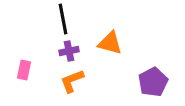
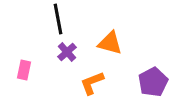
black line: moved 5 px left
purple cross: moved 2 px left, 1 px down; rotated 30 degrees counterclockwise
orange L-shape: moved 20 px right, 2 px down
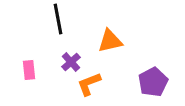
orange triangle: moved 2 px up; rotated 28 degrees counterclockwise
purple cross: moved 4 px right, 10 px down
pink rectangle: moved 5 px right; rotated 18 degrees counterclockwise
orange L-shape: moved 3 px left, 1 px down
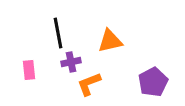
black line: moved 14 px down
purple cross: rotated 30 degrees clockwise
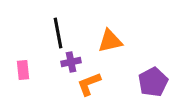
pink rectangle: moved 6 px left
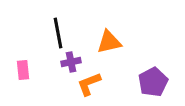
orange triangle: moved 1 px left, 1 px down
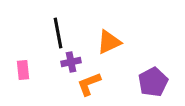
orange triangle: rotated 12 degrees counterclockwise
